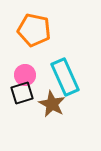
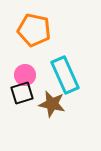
cyan rectangle: moved 2 px up
brown star: rotated 16 degrees counterclockwise
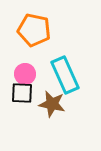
pink circle: moved 1 px up
black square: rotated 20 degrees clockwise
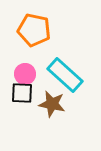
cyan rectangle: rotated 24 degrees counterclockwise
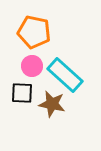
orange pentagon: moved 2 px down
pink circle: moved 7 px right, 8 px up
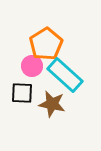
orange pentagon: moved 12 px right, 12 px down; rotated 28 degrees clockwise
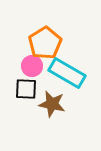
orange pentagon: moved 1 px left, 1 px up
cyan rectangle: moved 2 px right, 2 px up; rotated 12 degrees counterclockwise
black square: moved 4 px right, 4 px up
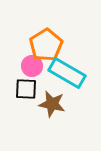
orange pentagon: moved 1 px right, 2 px down
